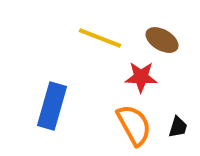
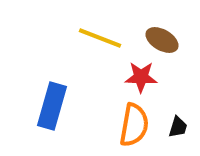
orange semicircle: rotated 39 degrees clockwise
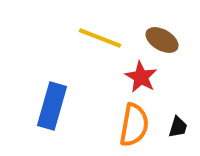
red star: rotated 28 degrees clockwise
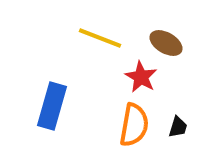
brown ellipse: moved 4 px right, 3 px down
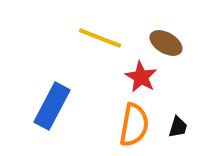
blue rectangle: rotated 12 degrees clockwise
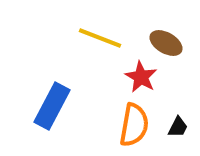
black trapezoid: rotated 10 degrees clockwise
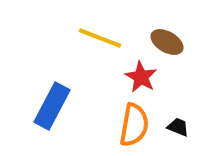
brown ellipse: moved 1 px right, 1 px up
black trapezoid: rotated 95 degrees counterclockwise
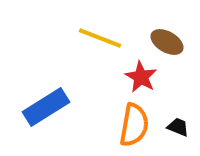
blue rectangle: moved 6 px left, 1 px down; rotated 30 degrees clockwise
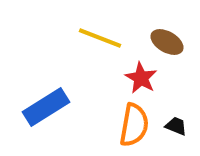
red star: moved 1 px down
black trapezoid: moved 2 px left, 1 px up
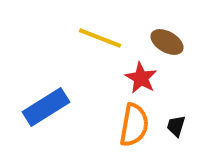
black trapezoid: rotated 95 degrees counterclockwise
